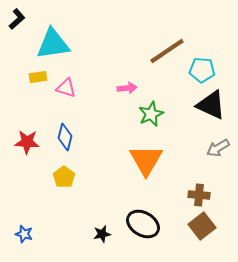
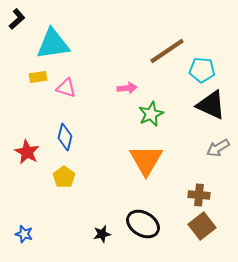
red star: moved 10 px down; rotated 25 degrees clockwise
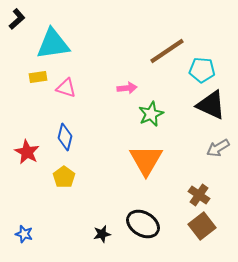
brown cross: rotated 30 degrees clockwise
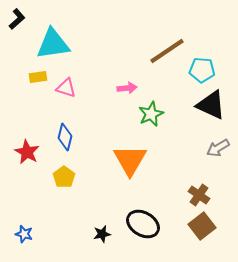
orange triangle: moved 16 px left
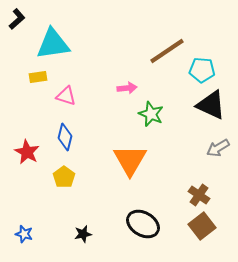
pink triangle: moved 8 px down
green star: rotated 25 degrees counterclockwise
black star: moved 19 px left
